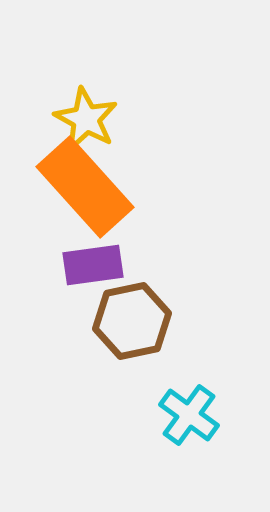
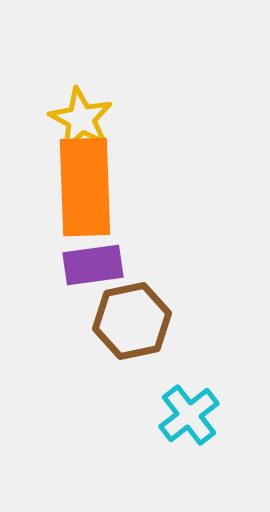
yellow star: moved 5 px left
orange rectangle: rotated 40 degrees clockwise
cyan cross: rotated 16 degrees clockwise
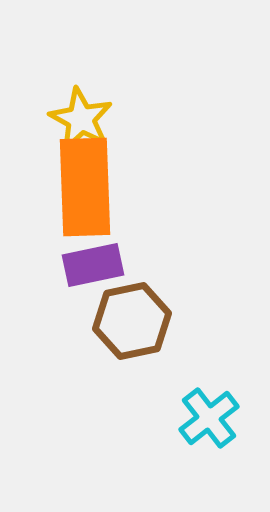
purple rectangle: rotated 4 degrees counterclockwise
cyan cross: moved 20 px right, 3 px down
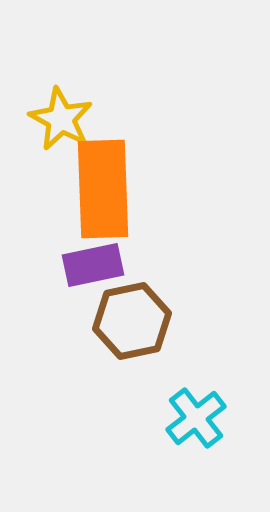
yellow star: moved 20 px left
orange rectangle: moved 18 px right, 2 px down
cyan cross: moved 13 px left
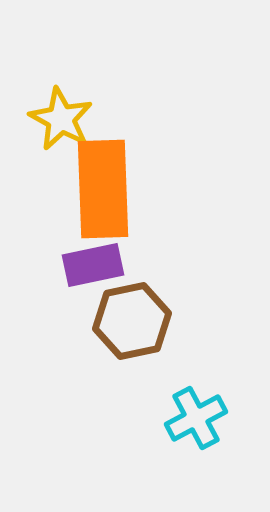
cyan cross: rotated 10 degrees clockwise
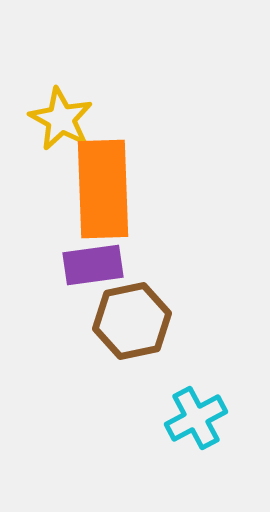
purple rectangle: rotated 4 degrees clockwise
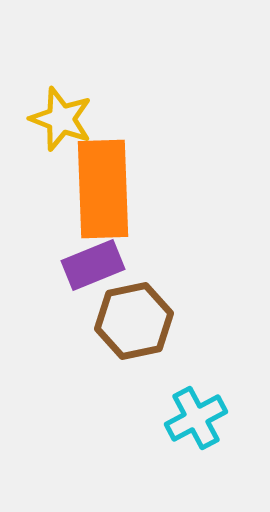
yellow star: rotated 8 degrees counterclockwise
purple rectangle: rotated 14 degrees counterclockwise
brown hexagon: moved 2 px right
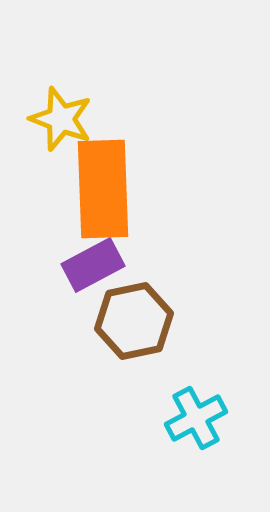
purple rectangle: rotated 6 degrees counterclockwise
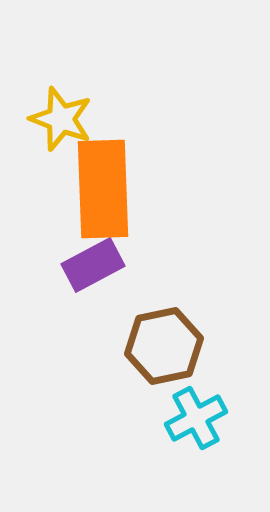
brown hexagon: moved 30 px right, 25 px down
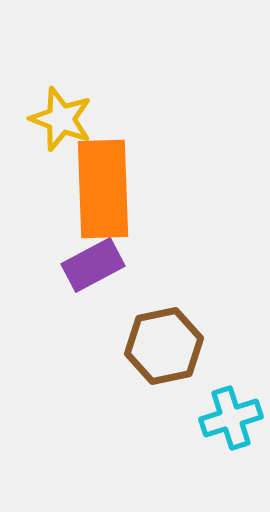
cyan cross: moved 35 px right; rotated 10 degrees clockwise
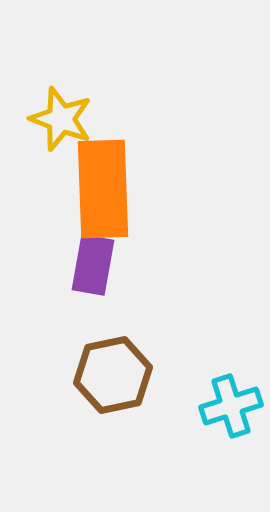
purple rectangle: rotated 52 degrees counterclockwise
brown hexagon: moved 51 px left, 29 px down
cyan cross: moved 12 px up
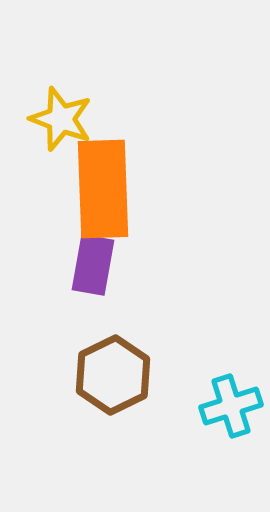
brown hexagon: rotated 14 degrees counterclockwise
